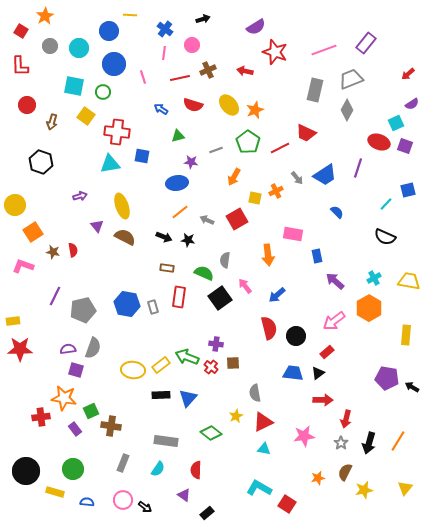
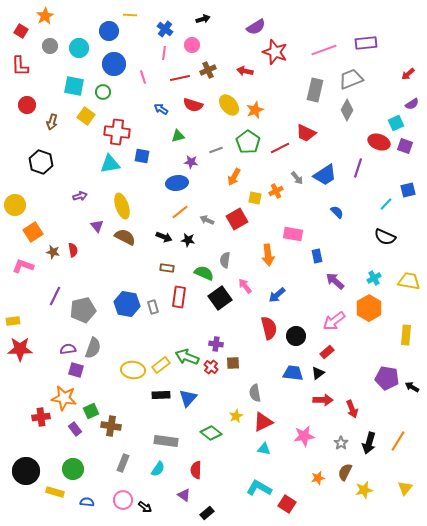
purple rectangle at (366, 43): rotated 45 degrees clockwise
red arrow at (346, 419): moved 6 px right, 10 px up; rotated 36 degrees counterclockwise
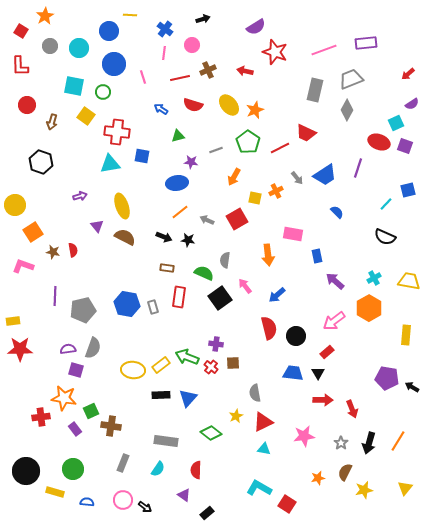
purple line at (55, 296): rotated 24 degrees counterclockwise
black triangle at (318, 373): rotated 24 degrees counterclockwise
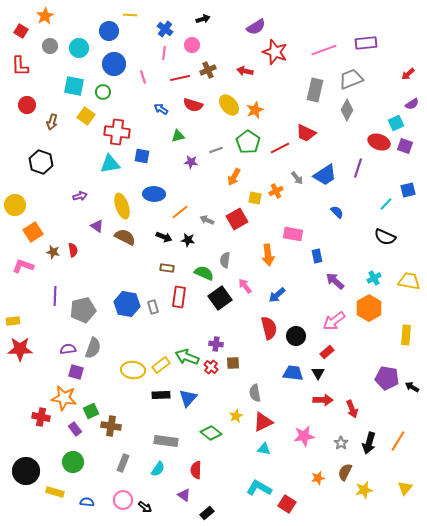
blue ellipse at (177, 183): moved 23 px left, 11 px down; rotated 10 degrees clockwise
purple triangle at (97, 226): rotated 16 degrees counterclockwise
purple square at (76, 370): moved 2 px down
red cross at (41, 417): rotated 18 degrees clockwise
green circle at (73, 469): moved 7 px up
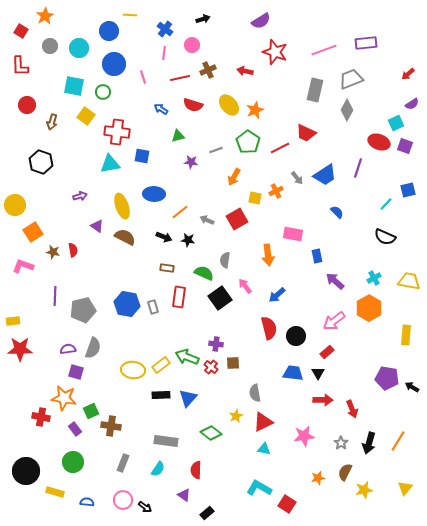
purple semicircle at (256, 27): moved 5 px right, 6 px up
